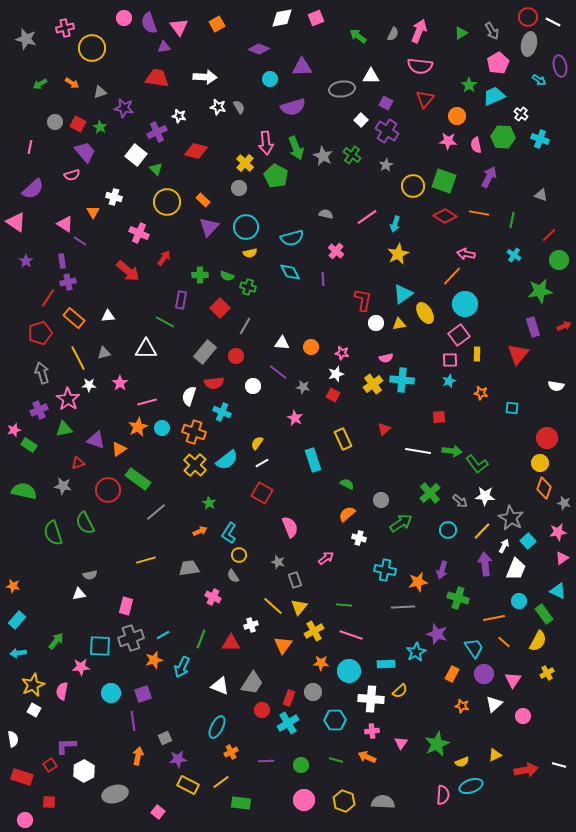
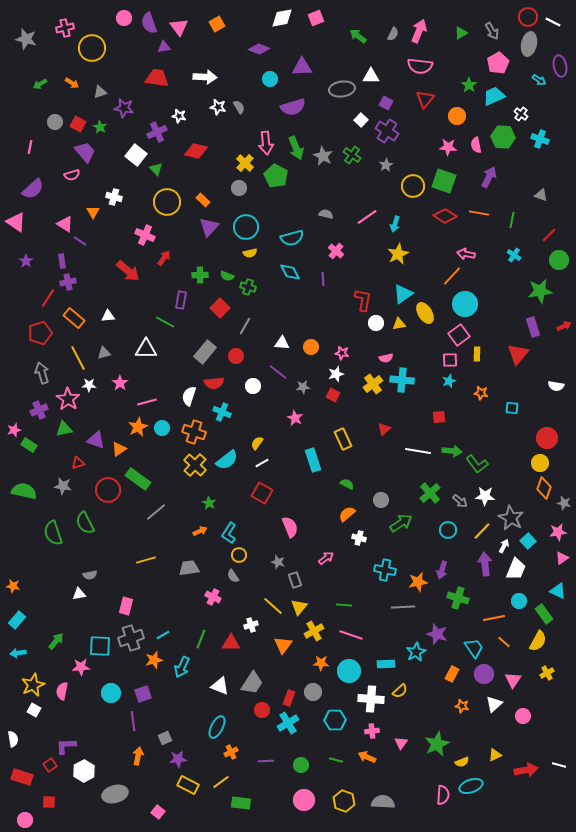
pink star at (448, 141): moved 6 px down
pink cross at (139, 233): moved 6 px right, 2 px down
gray star at (303, 387): rotated 16 degrees counterclockwise
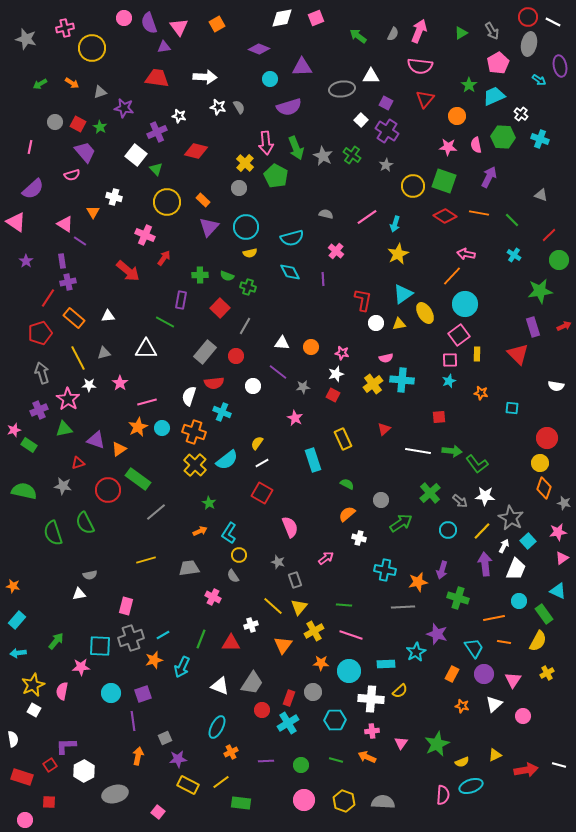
purple semicircle at (293, 107): moved 4 px left
green line at (512, 220): rotated 56 degrees counterclockwise
red triangle at (518, 354): rotated 25 degrees counterclockwise
orange line at (504, 642): rotated 32 degrees counterclockwise
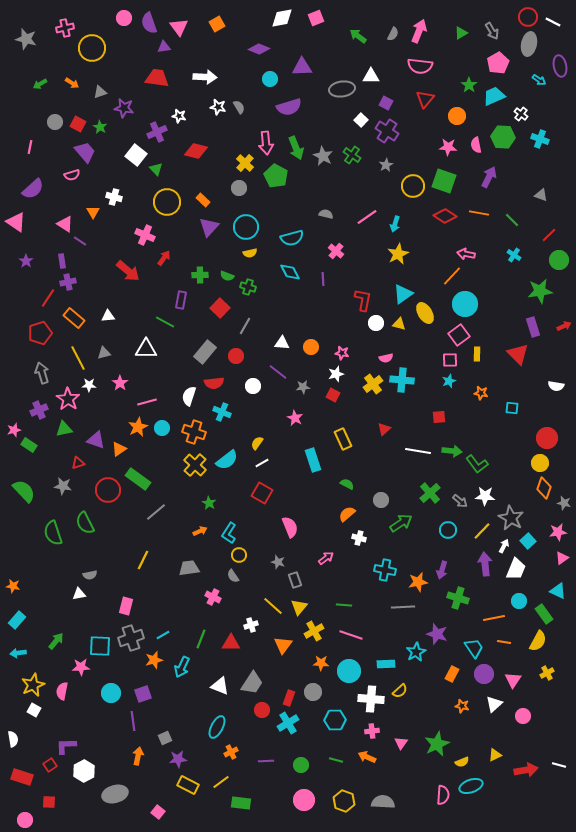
yellow triangle at (399, 324): rotated 24 degrees clockwise
green semicircle at (24, 491): rotated 35 degrees clockwise
yellow line at (146, 560): moved 3 px left; rotated 48 degrees counterclockwise
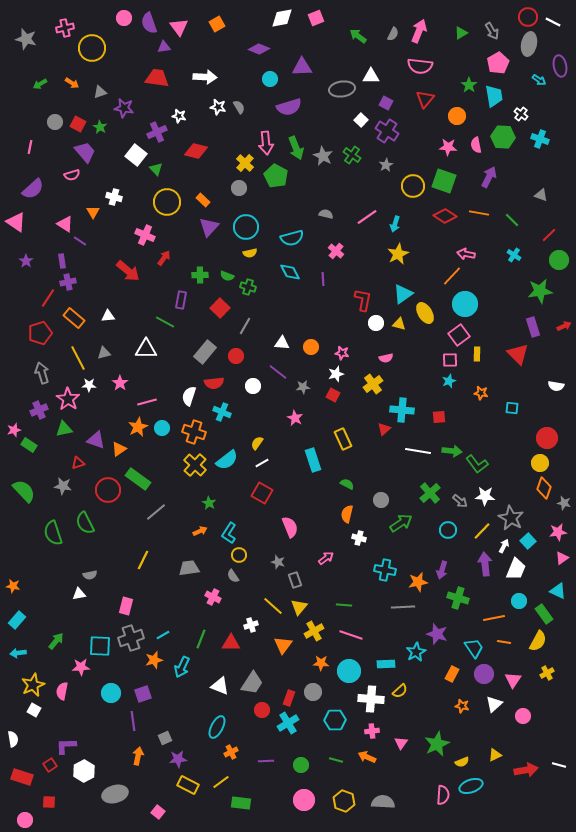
cyan trapezoid at (494, 96): rotated 105 degrees clockwise
cyan cross at (402, 380): moved 30 px down
orange semicircle at (347, 514): rotated 36 degrees counterclockwise
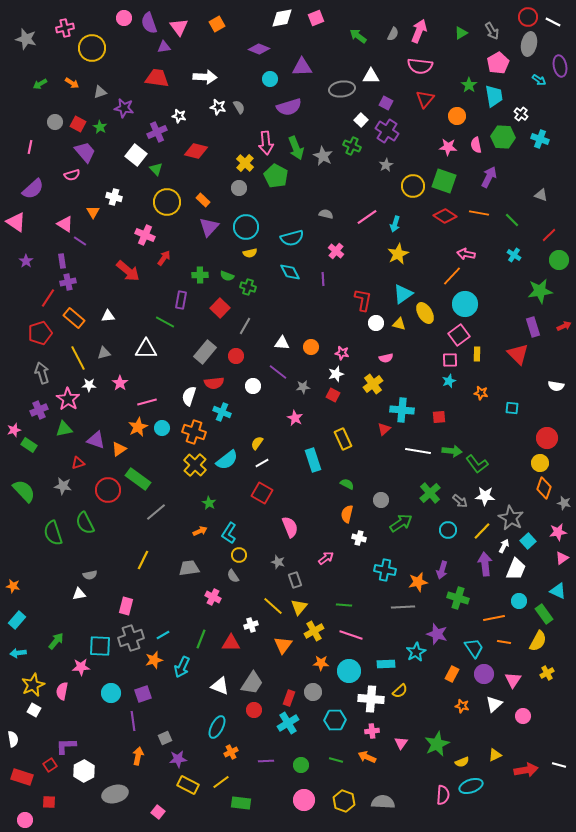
green cross at (352, 155): moved 9 px up; rotated 12 degrees counterclockwise
red circle at (262, 710): moved 8 px left
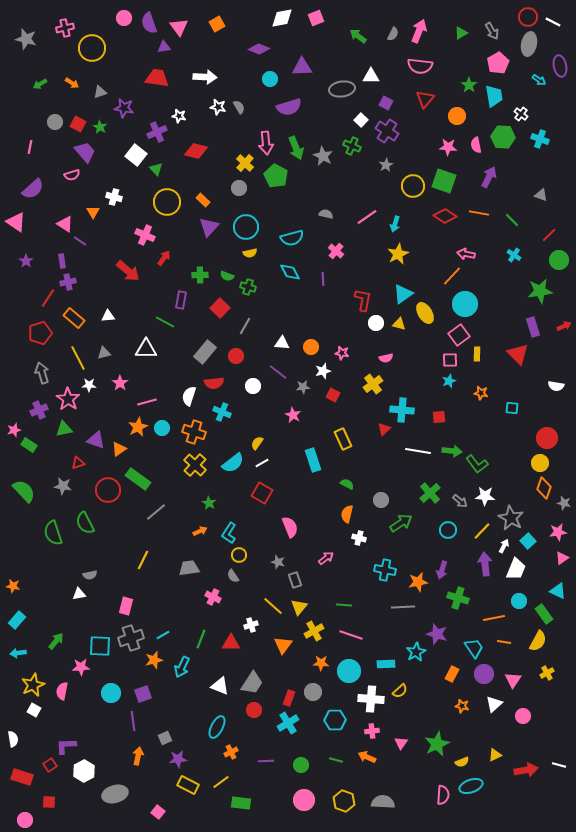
white star at (336, 374): moved 13 px left, 3 px up
pink star at (295, 418): moved 2 px left, 3 px up
cyan semicircle at (227, 460): moved 6 px right, 3 px down
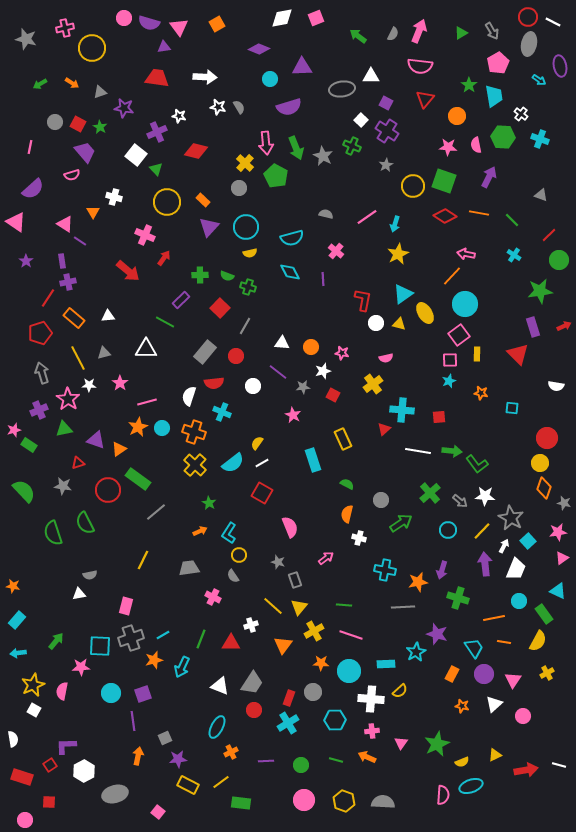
purple semicircle at (149, 23): rotated 55 degrees counterclockwise
purple rectangle at (181, 300): rotated 36 degrees clockwise
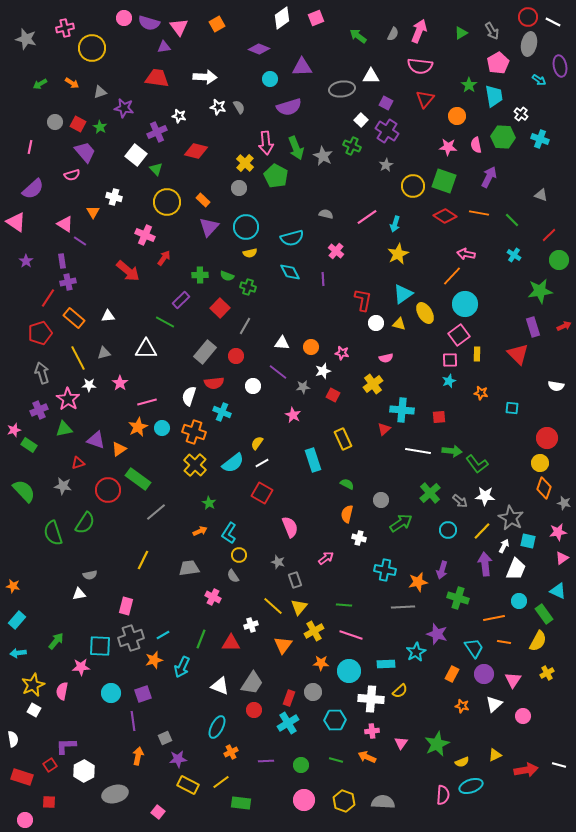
white diamond at (282, 18): rotated 25 degrees counterclockwise
green semicircle at (85, 523): rotated 120 degrees counterclockwise
cyan square at (528, 541): rotated 35 degrees counterclockwise
